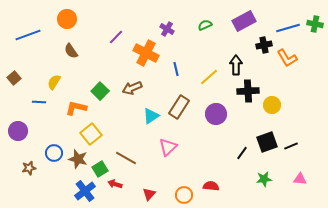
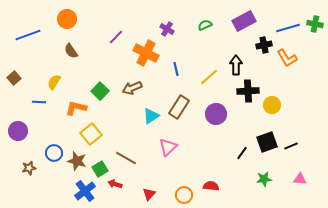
brown star at (78, 159): moved 1 px left, 2 px down
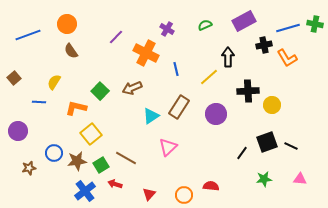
orange circle at (67, 19): moved 5 px down
black arrow at (236, 65): moved 8 px left, 8 px up
black line at (291, 146): rotated 48 degrees clockwise
brown star at (77, 161): rotated 24 degrees counterclockwise
green square at (100, 169): moved 1 px right, 4 px up
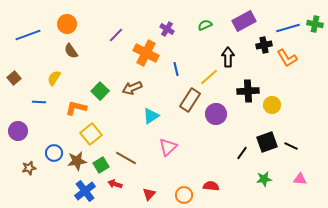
purple line at (116, 37): moved 2 px up
yellow semicircle at (54, 82): moved 4 px up
brown rectangle at (179, 107): moved 11 px right, 7 px up
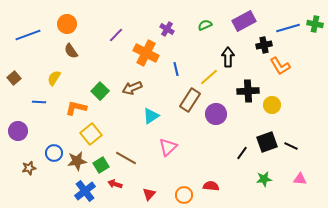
orange L-shape at (287, 58): moved 7 px left, 8 px down
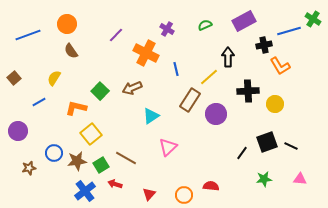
green cross at (315, 24): moved 2 px left, 5 px up; rotated 21 degrees clockwise
blue line at (288, 28): moved 1 px right, 3 px down
blue line at (39, 102): rotated 32 degrees counterclockwise
yellow circle at (272, 105): moved 3 px right, 1 px up
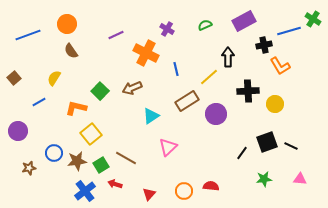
purple line at (116, 35): rotated 21 degrees clockwise
brown rectangle at (190, 100): moved 3 px left, 1 px down; rotated 25 degrees clockwise
orange circle at (184, 195): moved 4 px up
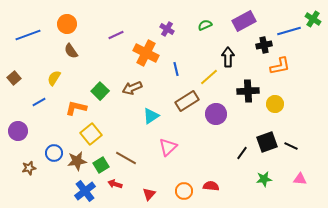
orange L-shape at (280, 66): rotated 70 degrees counterclockwise
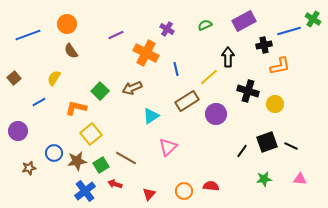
black cross at (248, 91): rotated 20 degrees clockwise
black line at (242, 153): moved 2 px up
